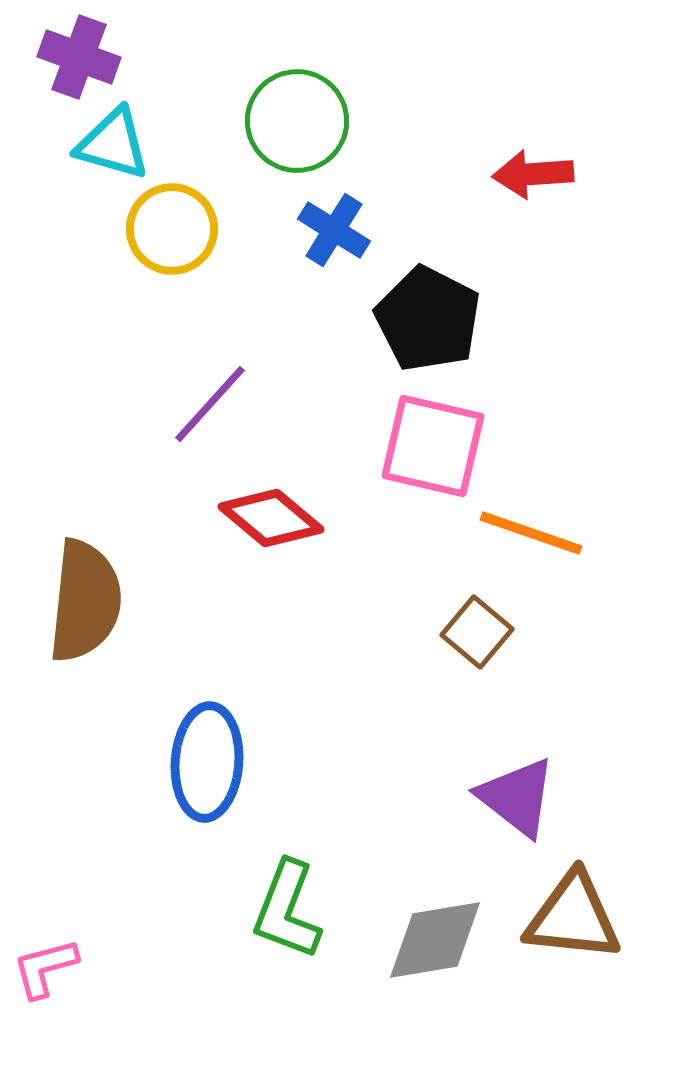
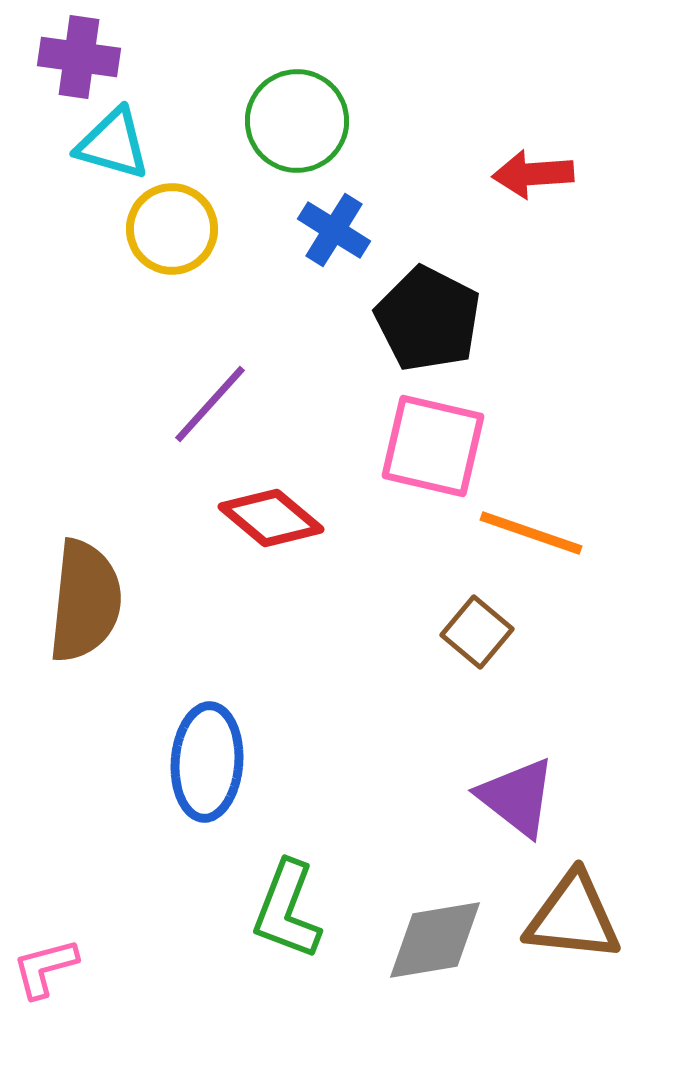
purple cross: rotated 12 degrees counterclockwise
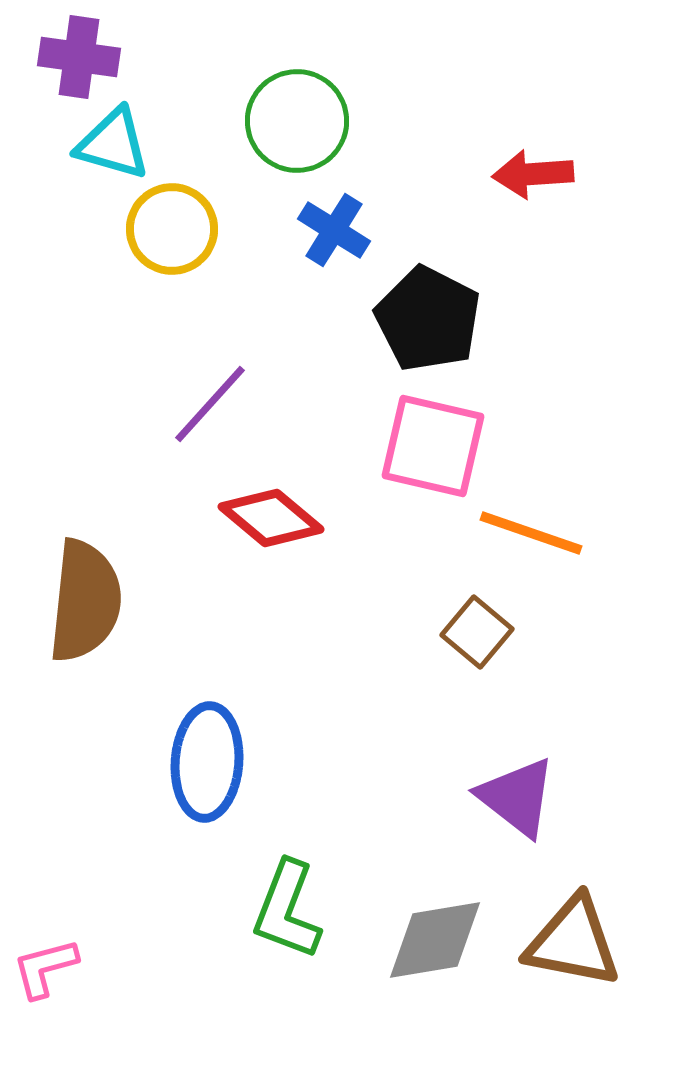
brown triangle: moved 25 px down; rotated 5 degrees clockwise
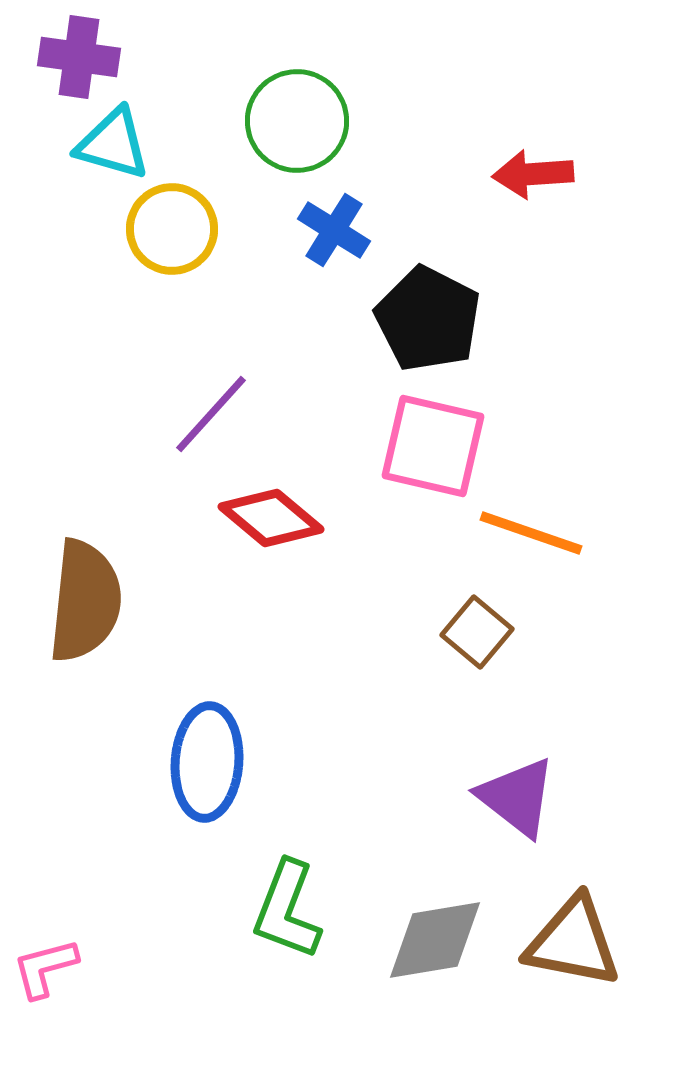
purple line: moved 1 px right, 10 px down
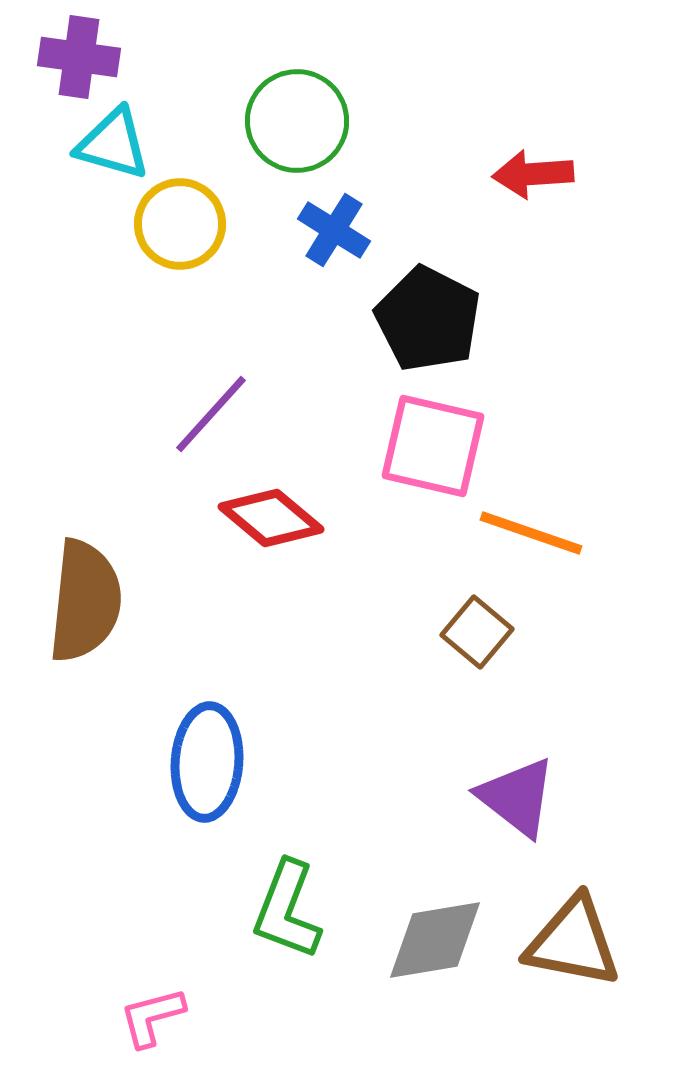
yellow circle: moved 8 px right, 5 px up
pink L-shape: moved 107 px right, 49 px down
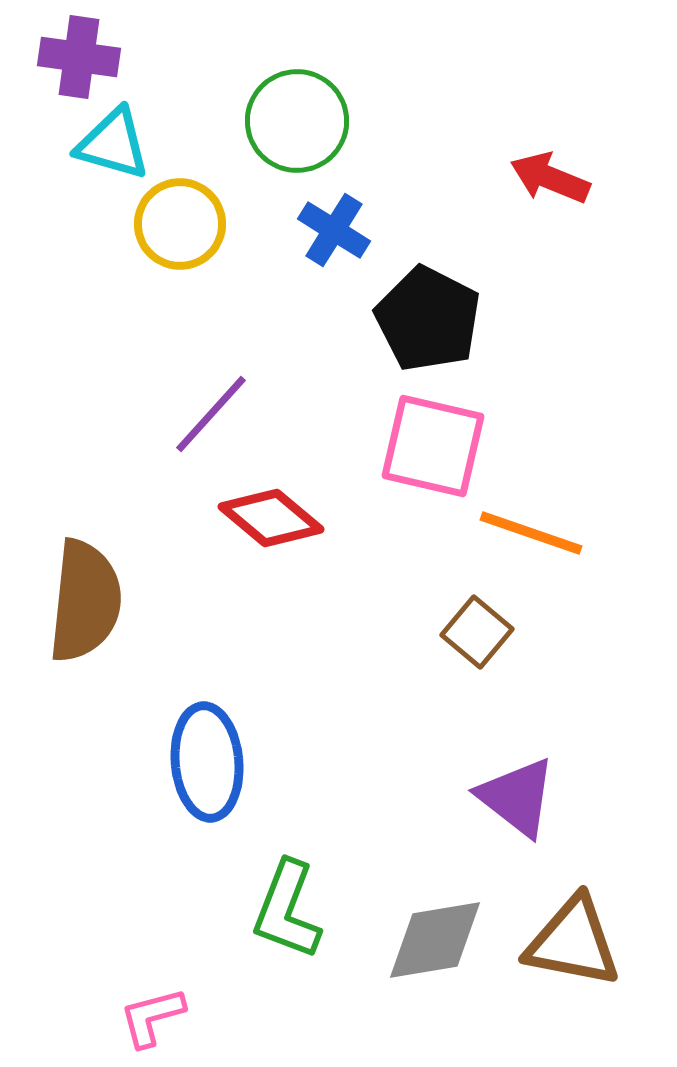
red arrow: moved 17 px right, 4 px down; rotated 26 degrees clockwise
blue ellipse: rotated 9 degrees counterclockwise
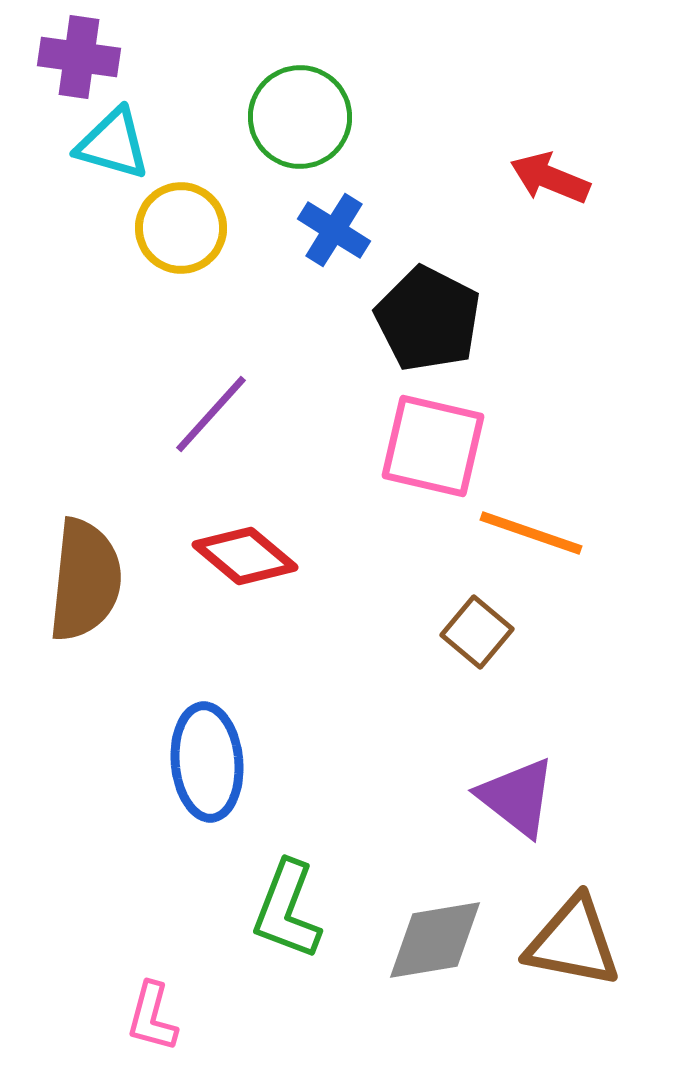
green circle: moved 3 px right, 4 px up
yellow circle: moved 1 px right, 4 px down
red diamond: moved 26 px left, 38 px down
brown semicircle: moved 21 px up
pink L-shape: rotated 60 degrees counterclockwise
